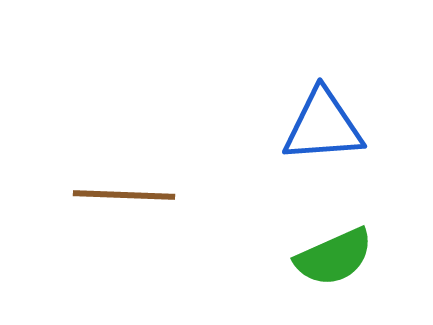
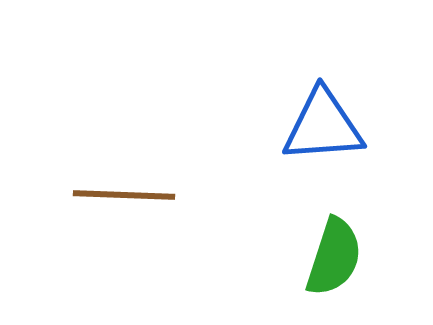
green semicircle: rotated 48 degrees counterclockwise
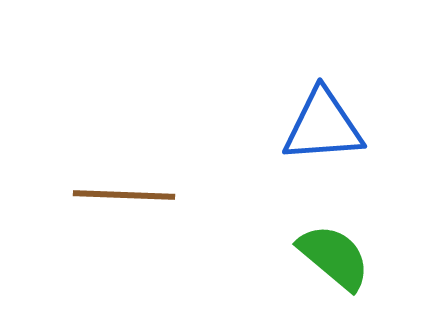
green semicircle: rotated 68 degrees counterclockwise
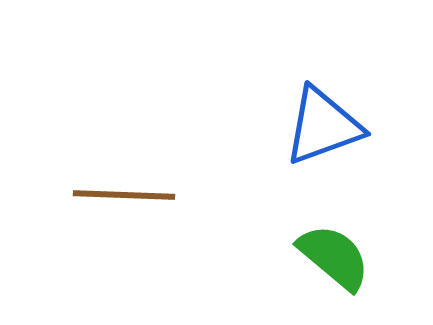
blue triangle: rotated 16 degrees counterclockwise
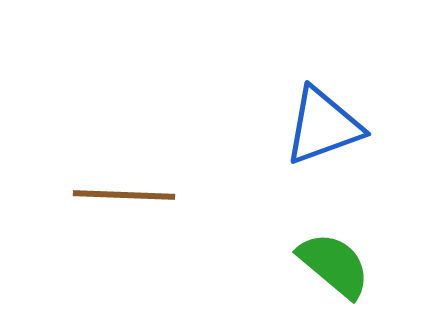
green semicircle: moved 8 px down
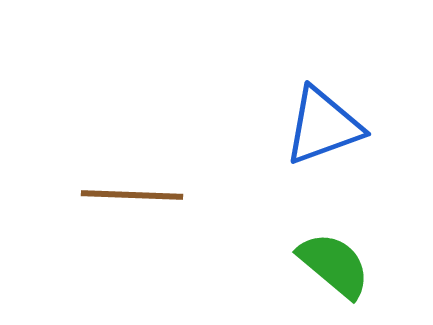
brown line: moved 8 px right
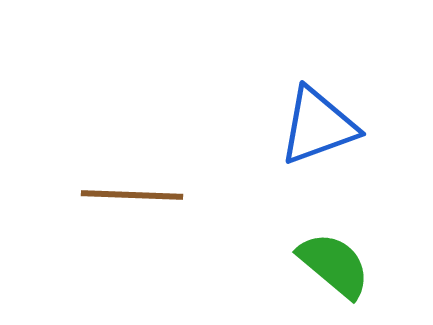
blue triangle: moved 5 px left
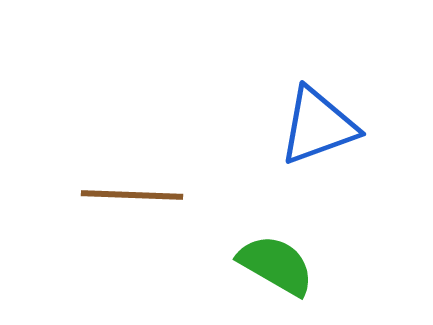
green semicircle: moved 58 px left; rotated 10 degrees counterclockwise
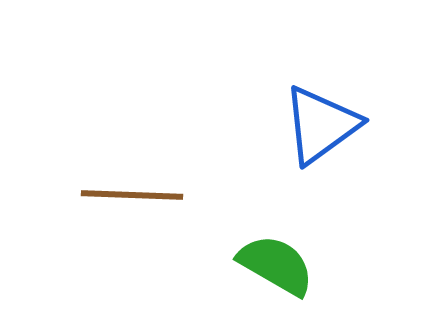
blue triangle: moved 3 px right, 1 px up; rotated 16 degrees counterclockwise
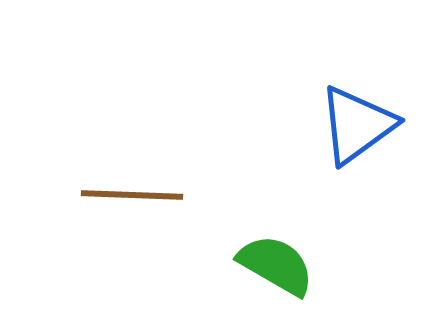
blue triangle: moved 36 px right
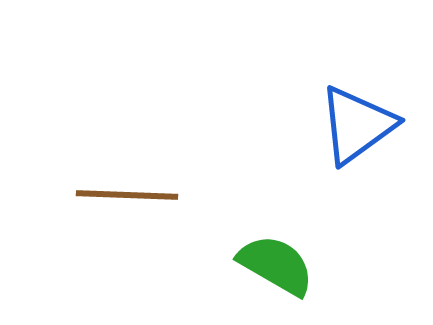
brown line: moved 5 px left
